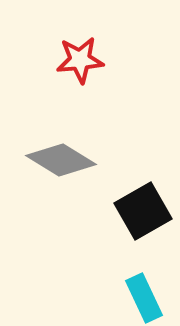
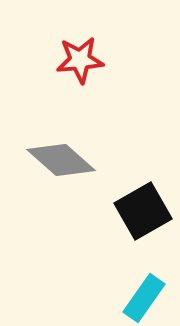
gray diamond: rotated 10 degrees clockwise
cyan rectangle: rotated 60 degrees clockwise
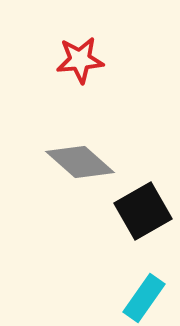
gray diamond: moved 19 px right, 2 px down
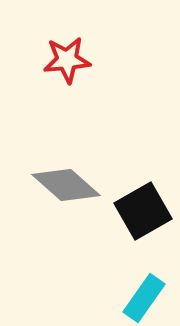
red star: moved 13 px left
gray diamond: moved 14 px left, 23 px down
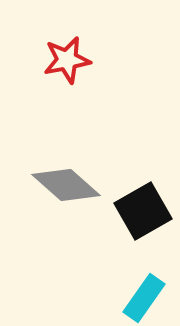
red star: rotated 6 degrees counterclockwise
